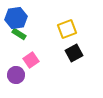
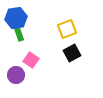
green rectangle: rotated 40 degrees clockwise
black square: moved 2 px left
pink square: rotated 21 degrees counterclockwise
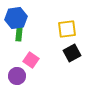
yellow square: rotated 12 degrees clockwise
green rectangle: rotated 24 degrees clockwise
purple circle: moved 1 px right, 1 px down
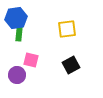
black square: moved 1 px left, 12 px down
pink square: rotated 21 degrees counterclockwise
purple circle: moved 1 px up
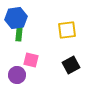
yellow square: moved 1 px down
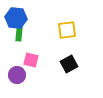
blue hexagon: rotated 15 degrees clockwise
black square: moved 2 px left, 1 px up
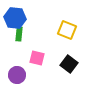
blue hexagon: moved 1 px left
yellow square: rotated 30 degrees clockwise
pink square: moved 6 px right, 2 px up
black square: rotated 24 degrees counterclockwise
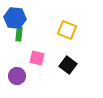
black square: moved 1 px left, 1 px down
purple circle: moved 1 px down
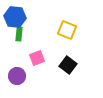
blue hexagon: moved 1 px up
pink square: rotated 35 degrees counterclockwise
